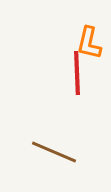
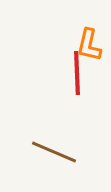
orange L-shape: moved 2 px down
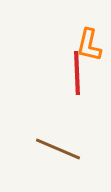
brown line: moved 4 px right, 3 px up
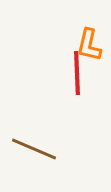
brown line: moved 24 px left
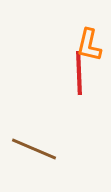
red line: moved 2 px right
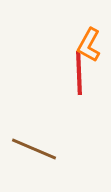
orange L-shape: rotated 16 degrees clockwise
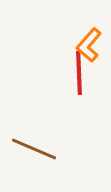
orange L-shape: rotated 12 degrees clockwise
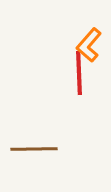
brown line: rotated 24 degrees counterclockwise
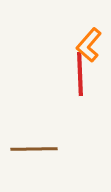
red line: moved 1 px right, 1 px down
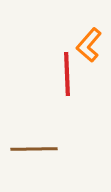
red line: moved 13 px left
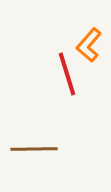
red line: rotated 15 degrees counterclockwise
